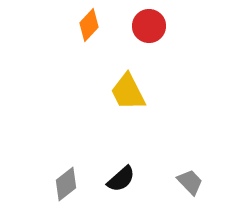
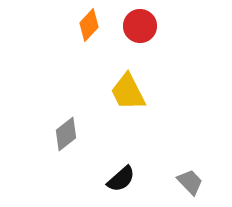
red circle: moved 9 px left
gray diamond: moved 50 px up
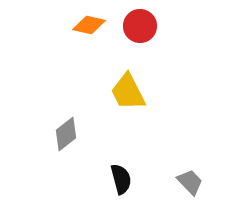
orange diamond: rotated 60 degrees clockwise
black semicircle: rotated 64 degrees counterclockwise
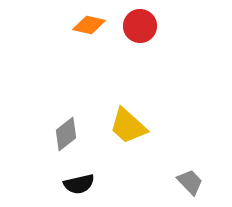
yellow trapezoid: moved 34 px down; rotated 21 degrees counterclockwise
black semicircle: moved 42 px left, 5 px down; rotated 92 degrees clockwise
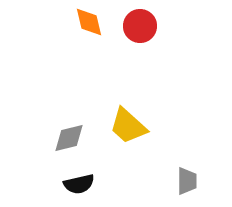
orange diamond: moved 3 px up; rotated 64 degrees clockwise
gray diamond: moved 3 px right, 4 px down; rotated 24 degrees clockwise
gray trapezoid: moved 3 px left, 1 px up; rotated 44 degrees clockwise
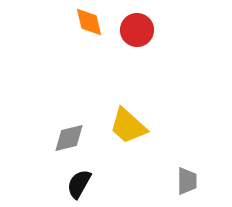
red circle: moved 3 px left, 4 px down
black semicircle: rotated 132 degrees clockwise
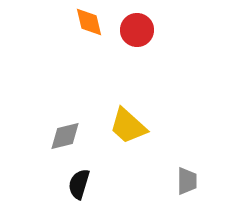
gray diamond: moved 4 px left, 2 px up
black semicircle: rotated 12 degrees counterclockwise
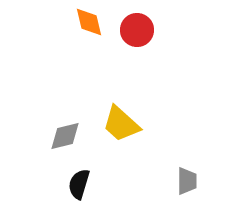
yellow trapezoid: moved 7 px left, 2 px up
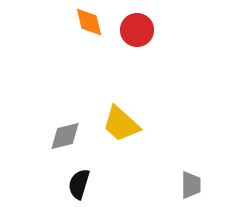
gray trapezoid: moved 4 px right, 4 px down
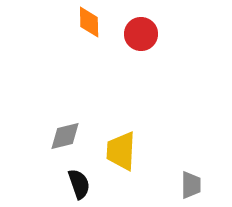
orange diamond: rotated 12 degrees clockwise
red circle: moved 4 px right, 4 px down
yellow trapezoid: moved 27 px down; rotated 51 degrees clockwise
black semicircle: rotated 144 degrees clockwise
